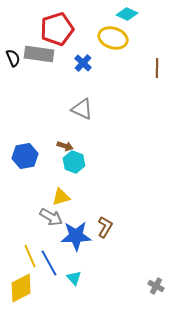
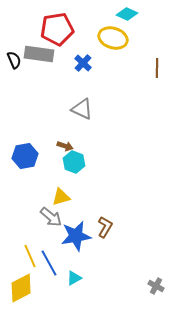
red pentagon: rotated 8 degrees clockwise
black semicircle: moved 1 px right, 2 px down
gray arrow: rotated 10 degrees clockwise
blue star: rotated 8 degrees counterclockwise
cyan triangle: rotated 42 degrees clockwise
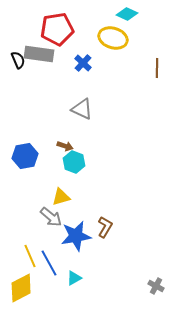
black semicircle: moved 4 px right
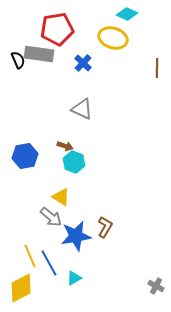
yellow triangle: rotated 48 degrees clockwise
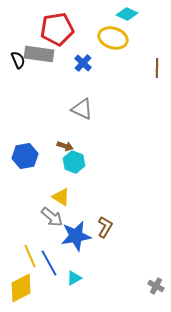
gray arrow: moved 1 px right
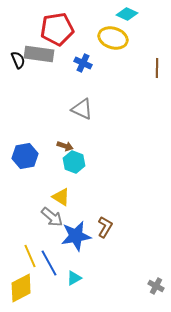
blue cross: rotated 18 degrees counterclockwise
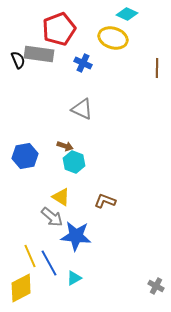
red pentagon: moved 2 px right; rotated 12 degrees counterclockwise
brown L-shape: moved 26 px up; rotated 100 degrees counterclockwise
blue star: rotated 16 degrees clockwise
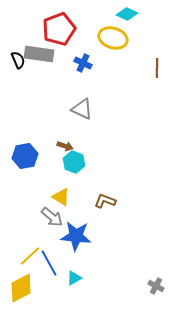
yellow line: rotated 70 degrees clockwise
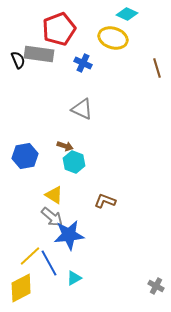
brown line: rotated 18 degrees counterclockwise
yellow triangle: moved 7 px left, 2 px up
blue star: moved 7 px left, 1 px up; rotated 12 degrees counterclockwise
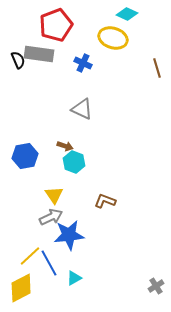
red pentagon: moved 3 px left, 4 px up
yellow triangle: rotated 24 degrees clockwise
gray arrow: moved 1 px left; rotated 65 degrees counterclockwise
gray cross: rotated 28 degrees clockwise
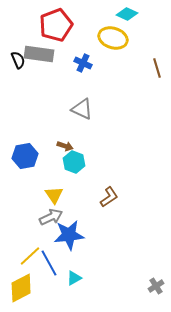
brown L-shape: moved 4 px right, 4 px up; rotated 125 degrees clockwise
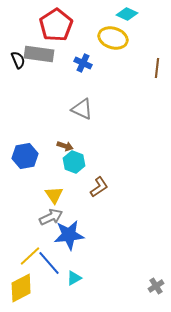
red pentagon: rotated 12 degrees counterclockwise
brown line: rotated 24 degrees clockwise
brown L-shape: moved 10 px left, 10 px up
blue line: rotated 12 degrees counterclockwise
